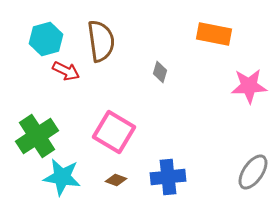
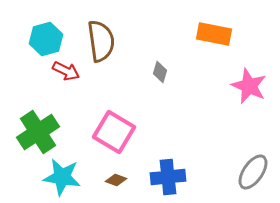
pink star: rotated 27 degrees clockwise
green cross: moved 1 px right, 4 px up
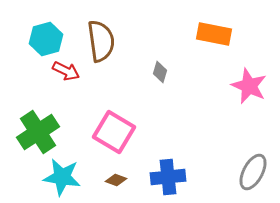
gray ellipse: rotated 6 degrees counterclockwise
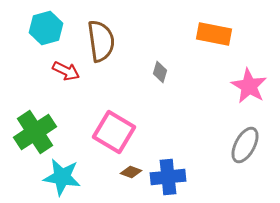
cyan hexagon: moved 11 px up
pink star: rotated 6 degrees clockwise
green cross: moved 3 px left
gray ellipse: moved 8 px left, 27 px up
brown diamond: moved 15 px right, 8 px up
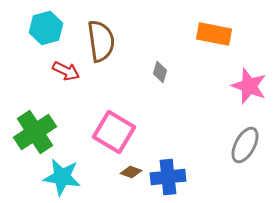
pink star: rotated 9 degrees counterclockwise
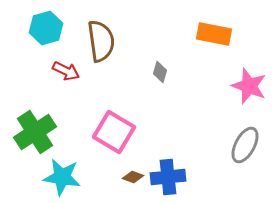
brown diamond: moved 2 px right, 5 px down
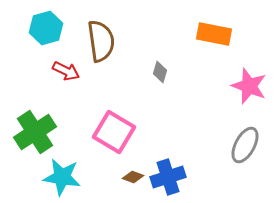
blue cross: rotated 12 degrees counterclockwise
